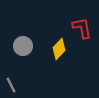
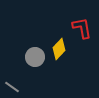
gray circle: moved 12 px right, 11 px down
gray line: moved 1 px right, 2 px down; rotated 28 degrees counterclockwise
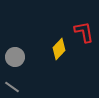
red L-shape: moved 2 px right, 4 px down
gray circle: moved 20 px left
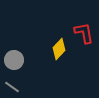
red L-shape: moved 1 px down
gray circle: moved 1 px left, 3 px down
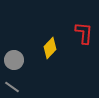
red L-shape: rotated 15 degrees clockwise
yellow diamond: moved 9 px left, 1 px up
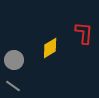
yellow diamond: rotated 15 degrees clockwise
gray line: moved 1 px right, 1 px up
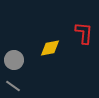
yellow diamond: rotated 20 degrees clockwise
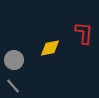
gray line: rotated 14 degrees clockwise
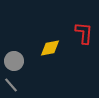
gray circle: moved 1 px down
gray line: moved 2 px left, 1 px up
